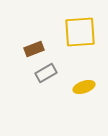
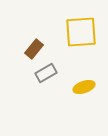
yellow square: moved 1 px right
brown rectangle: rotated 30 degrees counterclockwise
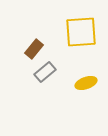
gray rectangle: moved 1 px left, 1 px up; rotated 10 degrees counterclockwise
yellow ellipse: moved 2 px right, 4 px up
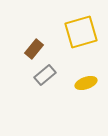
yellow square: rotated 12 degrees counterclockwise
gray rectangle: moved 3 px down
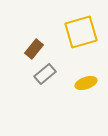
gray rectangle: moved 1 px up
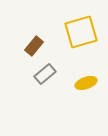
brown rectangle: moved 3 px up
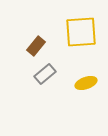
yellow square: rotated 12 degrees clockwise
brown rectangle: moved 2 px right
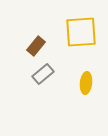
gray rectangle: moved 2 px left
yellow ellipse: rotated 65 degrees counterclockwise
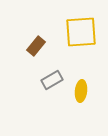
gray rectangle: moved 9 px right, 6 px down; rotated 10 degrees clockwise
yellow ellipse: moved 5 px left, 8 px down
